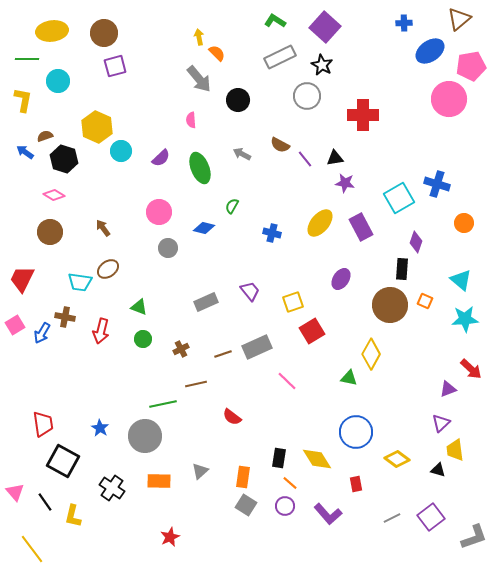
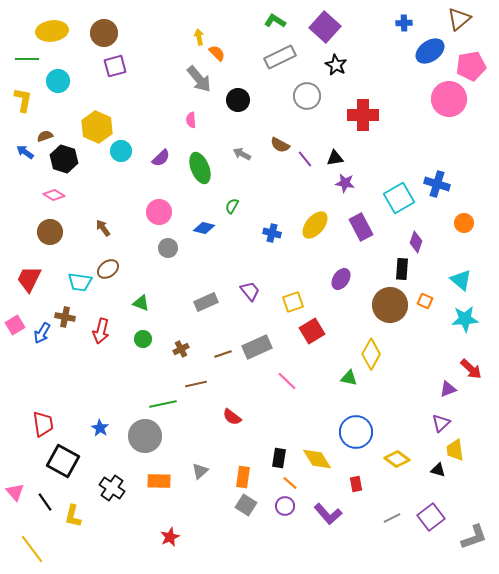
black star at (322, 65): moved 14 px right
yellow ellipse at (320, 223): moved 5 px left, 2 px down
red trapezoid at (22, 279): moved 7 px right
green triangle at (139, 307): moved 2 px right, 4 px up
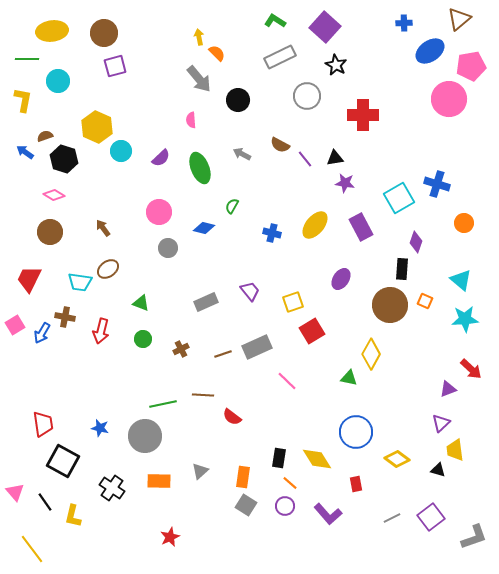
brown line at (196, 384): moved 7 px right, 11 px down; rotated 15 degrees clockwise
blue star at (100, 428): rotated 18 degrees counterclockwise
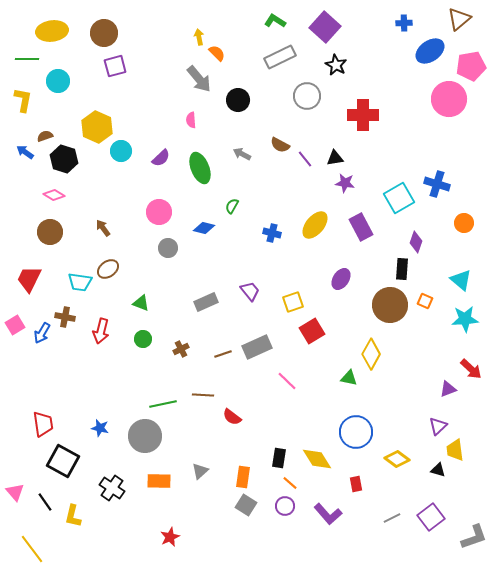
purple triangle at (441, 423): moved 3 px left, 3 px down
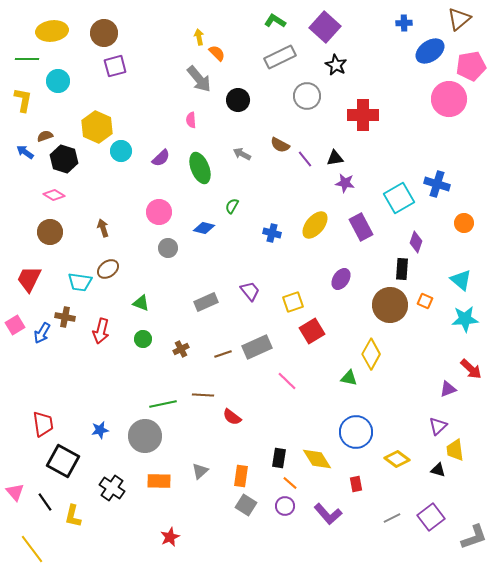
brown arrow at (103, 228): rotated 18 degrees clockwise
blue star at (100, 428): moved 2 px down; rotated 24 degrees counterclockwise
orange rectangle at (243, 477): moved 2 px left, 1 px up
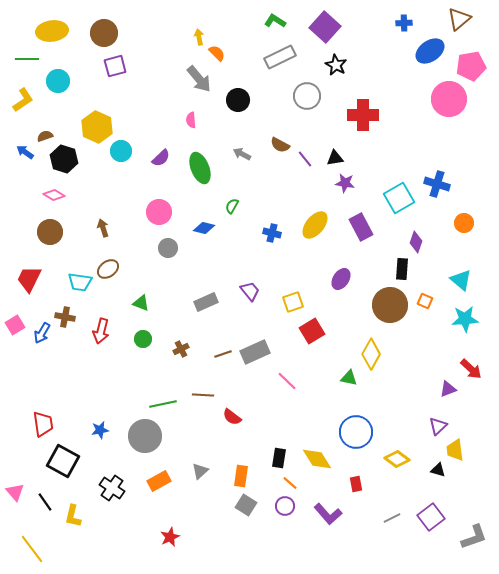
yellow L-shape at (23, 100): rotated 45 degrees clockwise
gray rectangle at (257, 347): moved 2 px left, 5 px down
orange rectangle at (159, 481): rotated 30 degrees counterclockwise
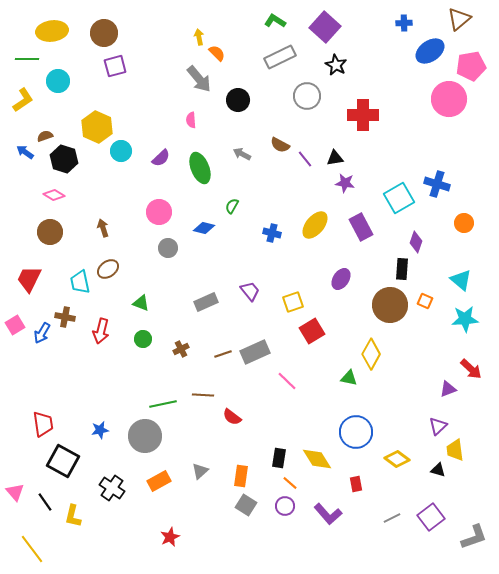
cyan trapezoid at (80, 282): rotated 70 degrees clockwise
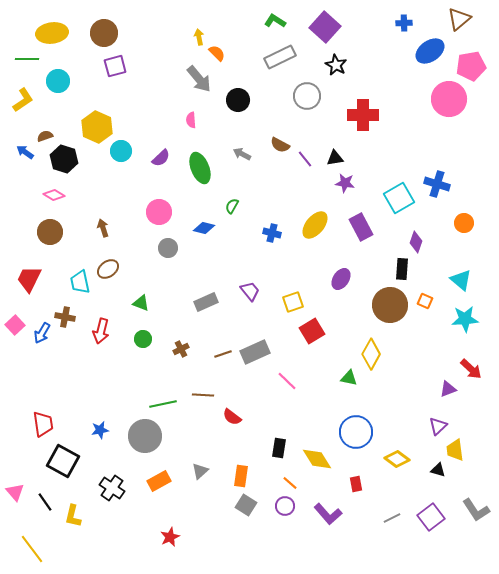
yellow ellipse at (52, 31): moved 2 px down
pink square at (15, 325): rotated 12 degrees counterclockwise
black rectangle at (279, 458): moved 10 px up
gray L-shape at (474, 537): moved 2 px right, 27 px up; rotated 76 degrees clockwise
